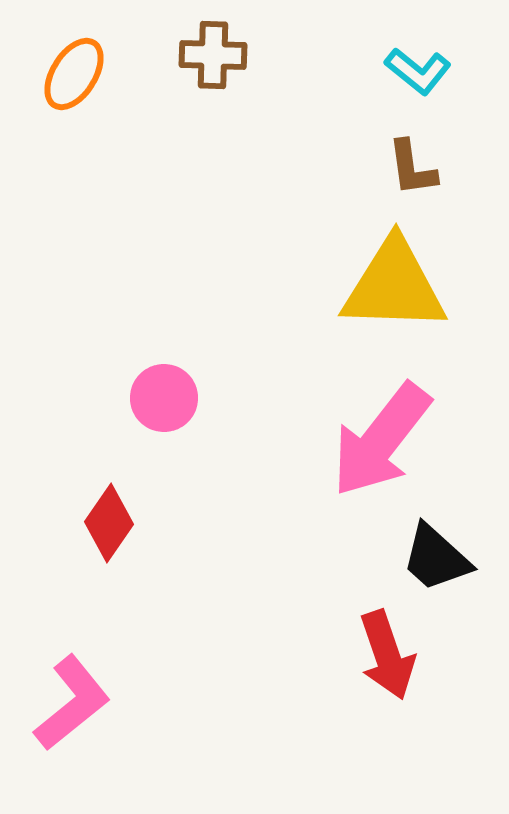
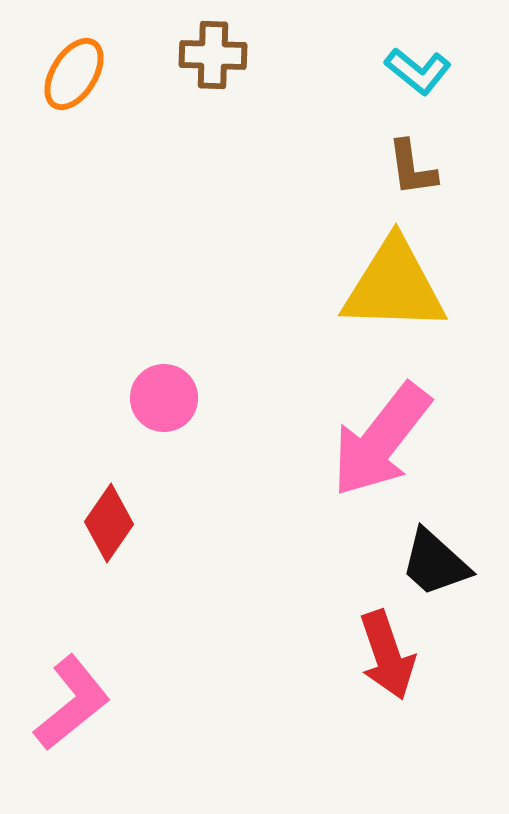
black trapezoid: moved 1 px left, 5 px down
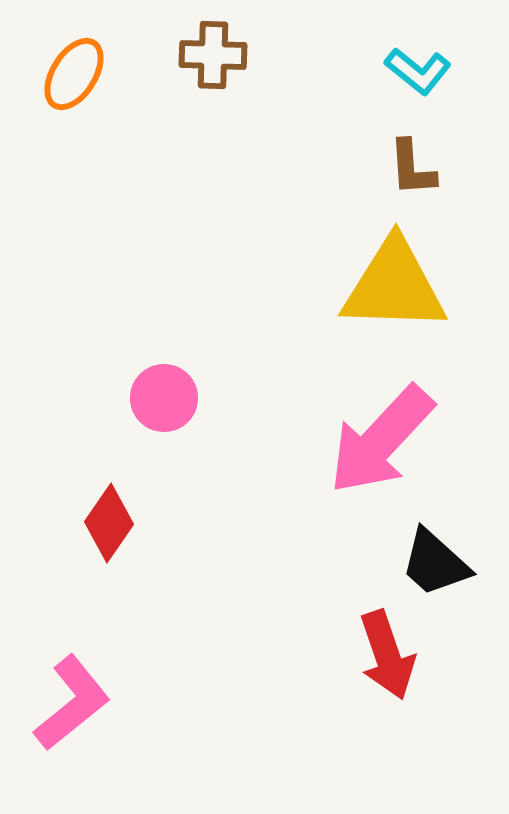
brown L-shape: rotated 4 degrees clockwise
pink arrow: rotated 5 degrees clockwise
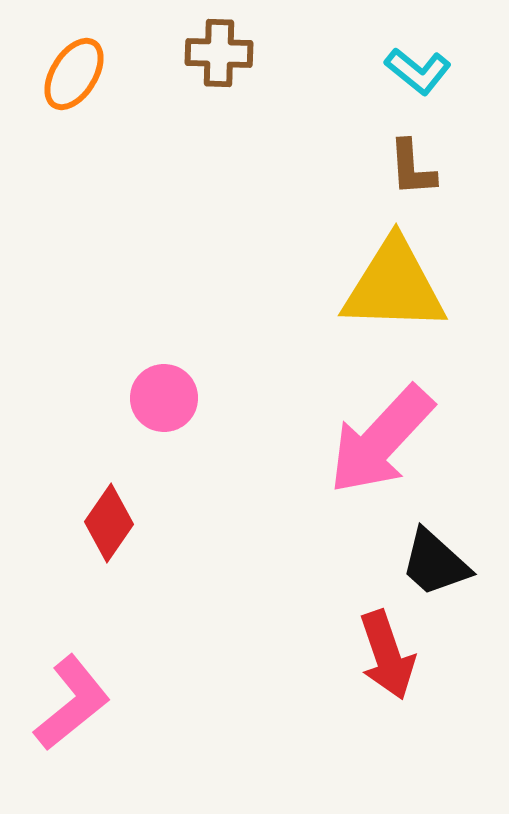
brown cross: moved 6 px right, 2 px up
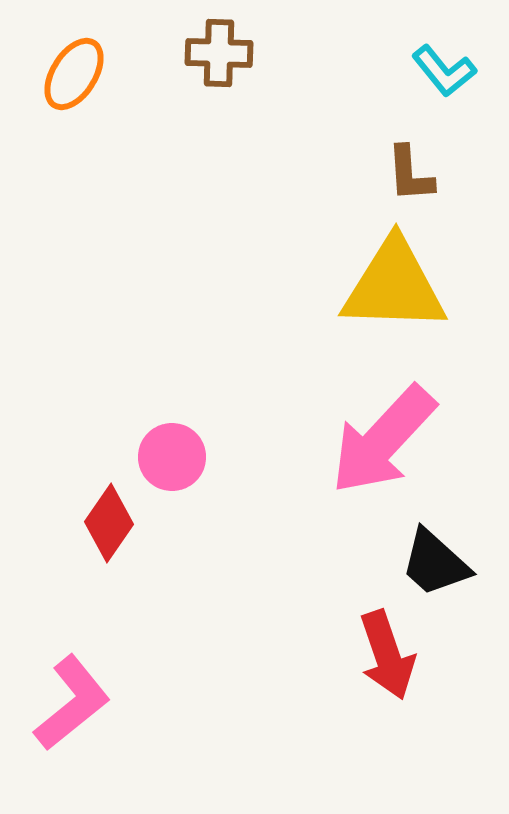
cyan L-shape: moved 26 px right; rotated 12 degrees clockwise
brown L-shape: moved 2 px left, 6 px down
pink circle: moved 8 px right, 59 px down
pink arrow: moved 2 px right
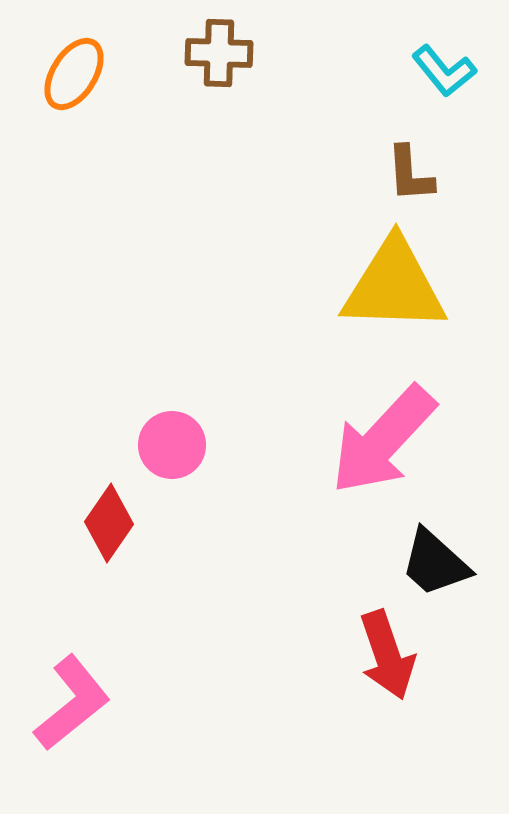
pink circle: moved 12 px up
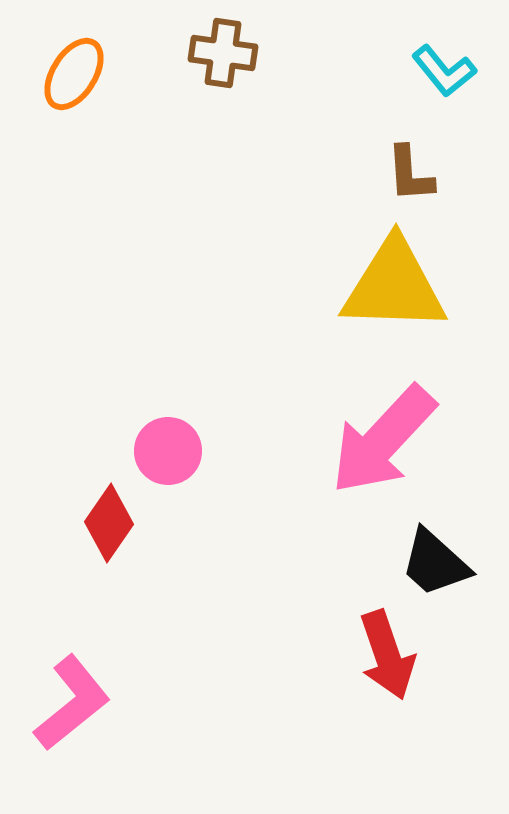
brown cross: moved 4 px right; rotated 6 degrees clockwise
pink circle: moved 4 px left, 6 px down
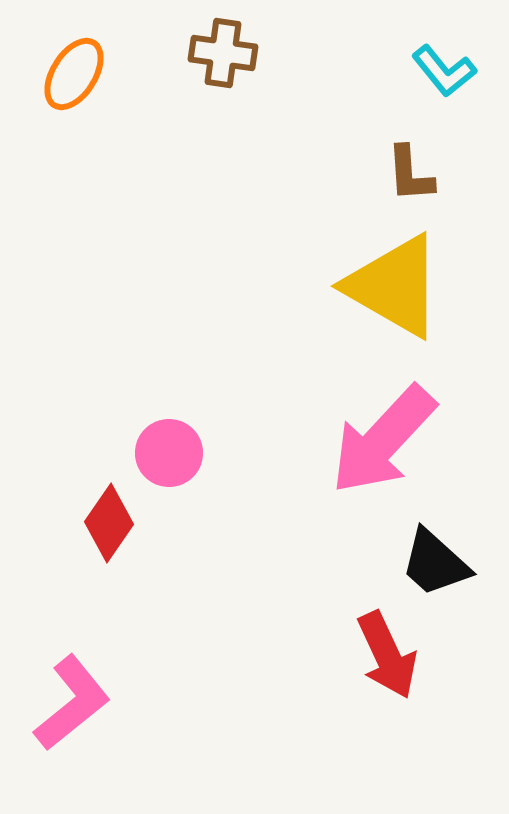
yellow triangle: rotated 28 degrees clockwise
pink circle: moved 1 px right, 2 px down
red arrow: rotated 6 degrees counterclockwise
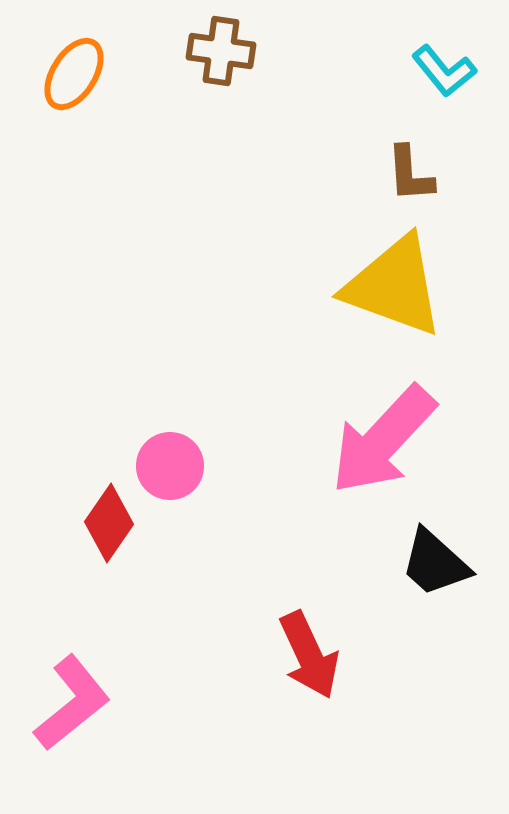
brown cross: moved 2 px left, 2 px up
yellow triangle: rotated 10 degrees counterclockwise
pink circle: moved 1 px right, 13 px down
red arrow: moved 78 px left
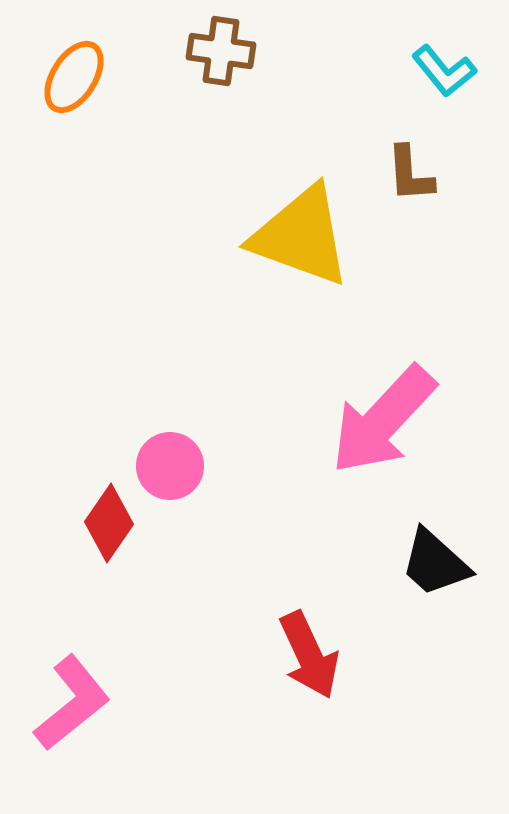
orange ellipse: moved 3 px down
yellow triangle: moved 93 px left, 50 px up
pink arrow: moved 20 px up
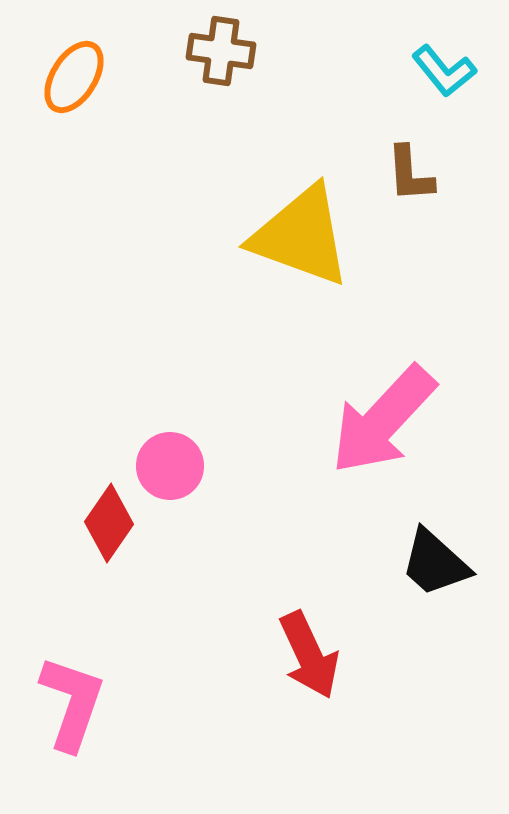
pink L-shape: rotated 32 degrees counterclockwise
